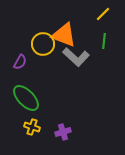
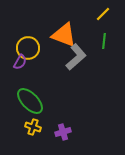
yellow circle: moved 15 px left, 4 px down
gray L-shape: rotated 84 degrees counterclockwise
green ellipse: moved 4 px right, 3 px down
yellow cross: moved 1 px right
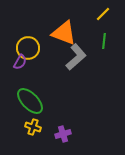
orange triangle: moved 2 px up
purple cross: moved 2 px down
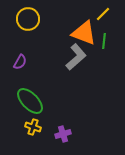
orange triangle: moved 20 px right
yellow circle: moved 29 px up
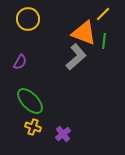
purple cross: rotated 21 degrees counterclockwise
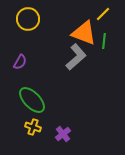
green ellipse: moved 2 px right, 1 px up
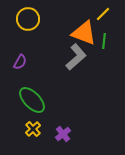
yellow cross: moved 2 px down; rotated 28 degrees clockwise
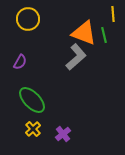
yellow line: moved 10 px right; rotated 49 degrees counterclockwise
green line: moved 6 px up; rotated 21 degrees counterclockwise
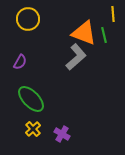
green ellipse: moved 1 px left, 1 px up
purple cross: moved 1 px left; rotated 21 degrees counterclockwise
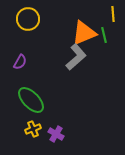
orange triangle: rotated 44 degrees counterclockwise
green ellipse: moved 1 px down
yellow cross: rotated 21 degrees clockwise
purple cross: moved 6 px left
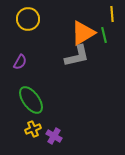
yellow line: moved 1 px left
orange triangle: moved 1 px left; rotated 8 degrees counterclockwise
gray L-shape: moved 1 px right, 1 px up; rotated 28 degrees clockwise
green ellipse: rotated 8 degrees clockwise
purple cross: moved 2 px left, 2 px down
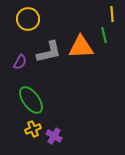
orange triangle: moved 2 px left, 14 px down; rotated 28 degrees clockwise
gray L-shape: moved 28 px left, 4 px up
